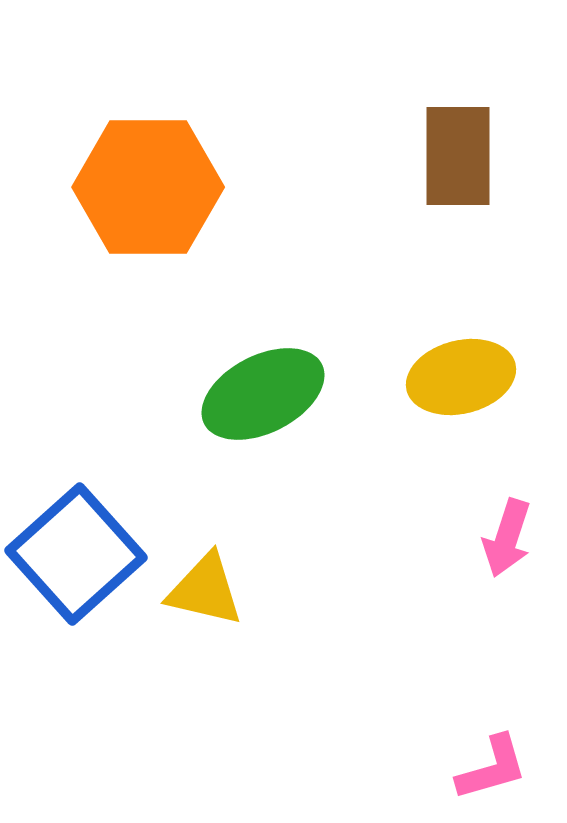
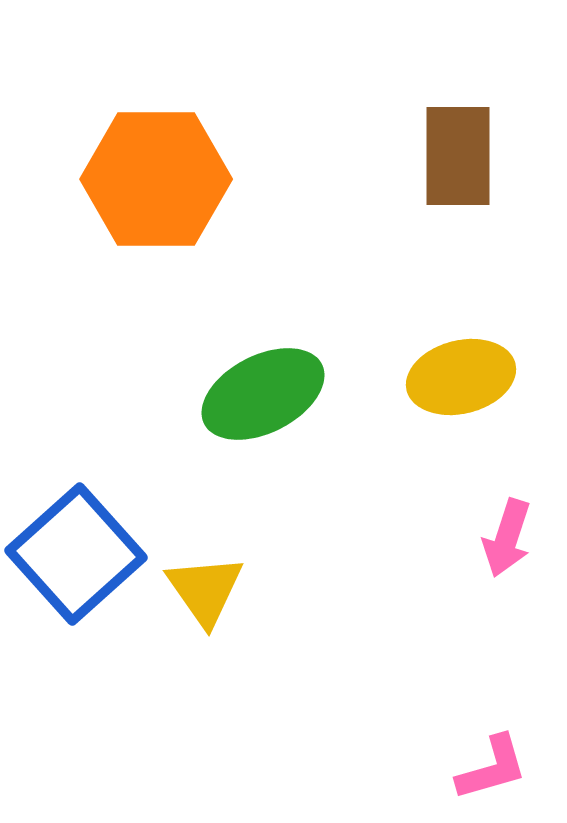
orange hexagon: moved 8 px right, 8 px up
yellow triangle: rotated 42 degrees clockwise
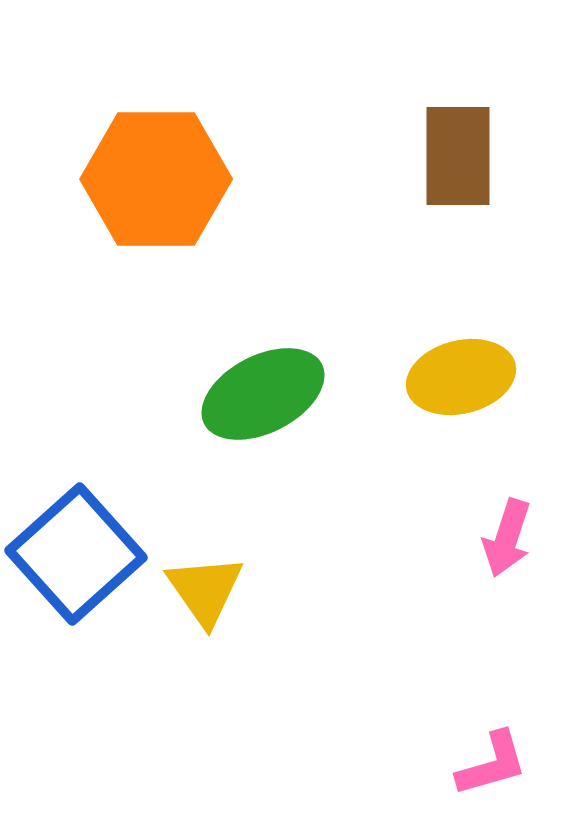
pink L-shape: moved 4 px up
